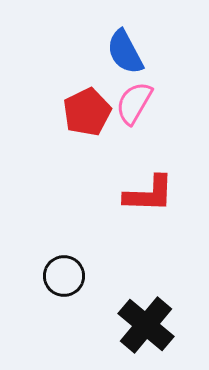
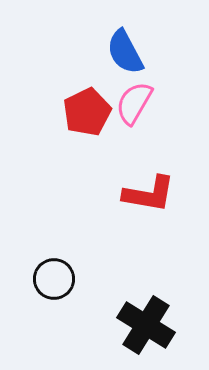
red L-shape: rotated 8 degrees clockwise
black circle: moved 10 px left, 3 px down
black cross: rotated 8 degrees counterclockwise
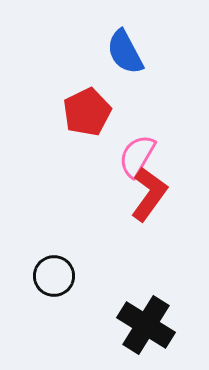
pink semicircle: moved 3 px right, 53 px down
red L-shape: rotated 64 degrees counterclockwise
black circle: moved 3 px up
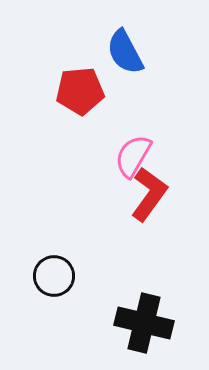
red pentagon: moved 7 px left, 21 px up; rotated 21 degrees clockwise
pink semicircle: moved 4 px left
black cross: moved 2 px left, 2 px up; rotated 18 degrees counterclockwise
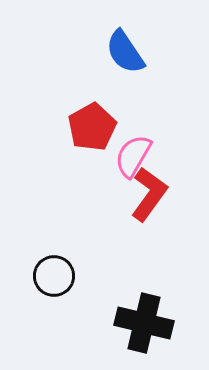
blue semicircle: rotated 6 degrees counterclockwise
red pentagon: moved 12 px right, 36 px down; rotated 24 degrees counterclockwise
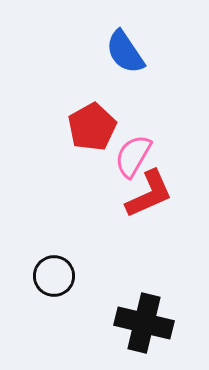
red L-shape: rotated 30 degrees clockwise
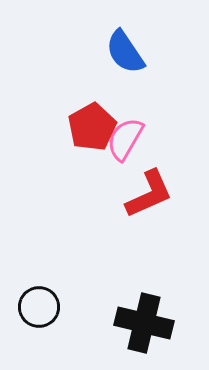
pink semicircle: moved 8 px left, 17 px up
black circle: moved 15 px left, 31 px down
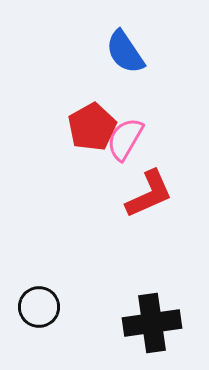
black cross: moved 8 px right; rotated 22 degrees counterclockwise
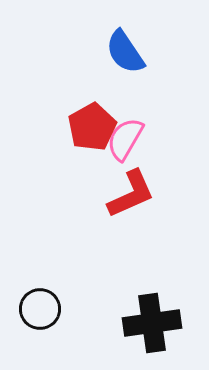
red L-shape: moved 18 px left
black circle: moved 1 px right, 2 px down
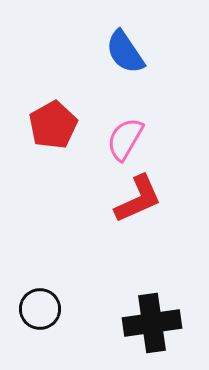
red pentagon: moved 39 px left, 2 px up
red L-shape: moved 7 px right, 5 px down
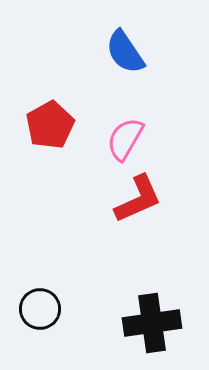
red pentagon: moved 3 px left
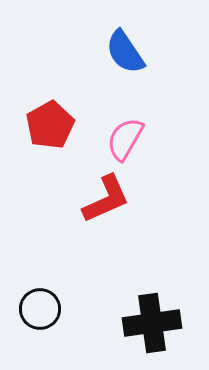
red L-shape: moved 32 px left
